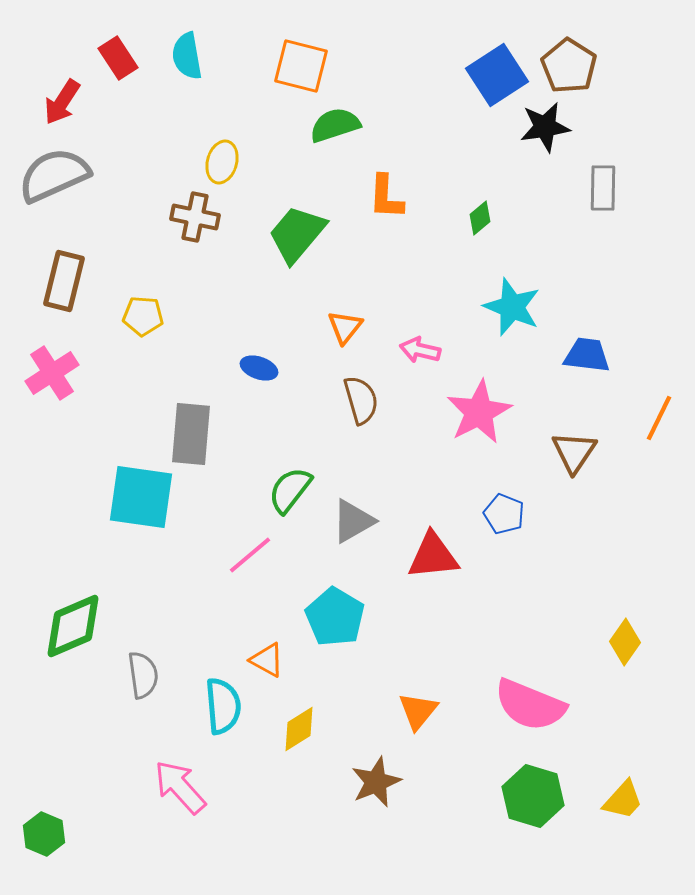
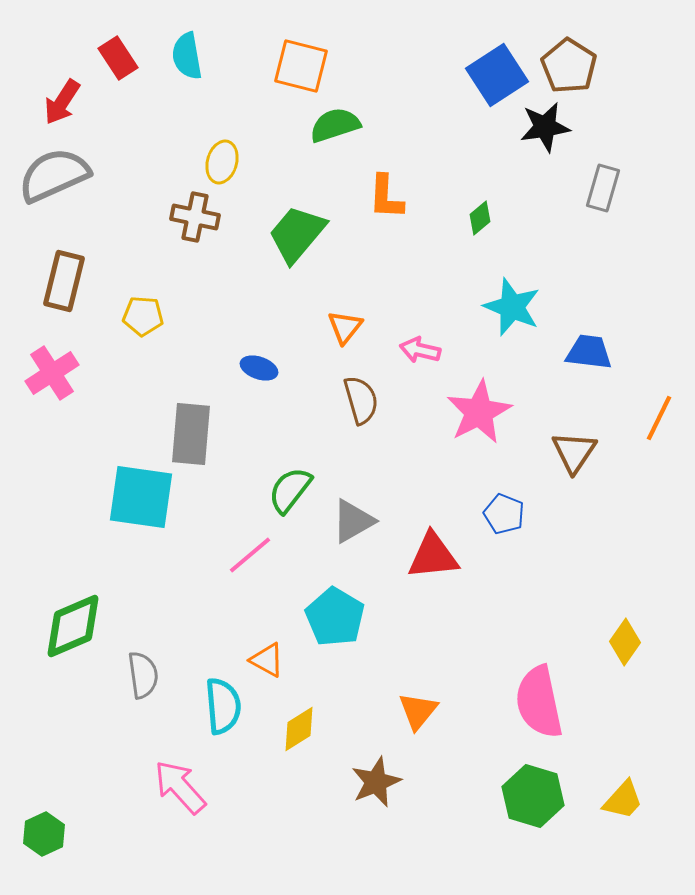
gray rectangle at (603, 188): rotated 15 degrees clockwise
blue trapezoid at (587, 355): moved 2 px right, 3 px up
pink semicircle at (530, 705): moved 9 px right, 3 px up; rotated 56 degrees clockwise
green hexagon at (44, 834): rotated 12 degrees clockwise
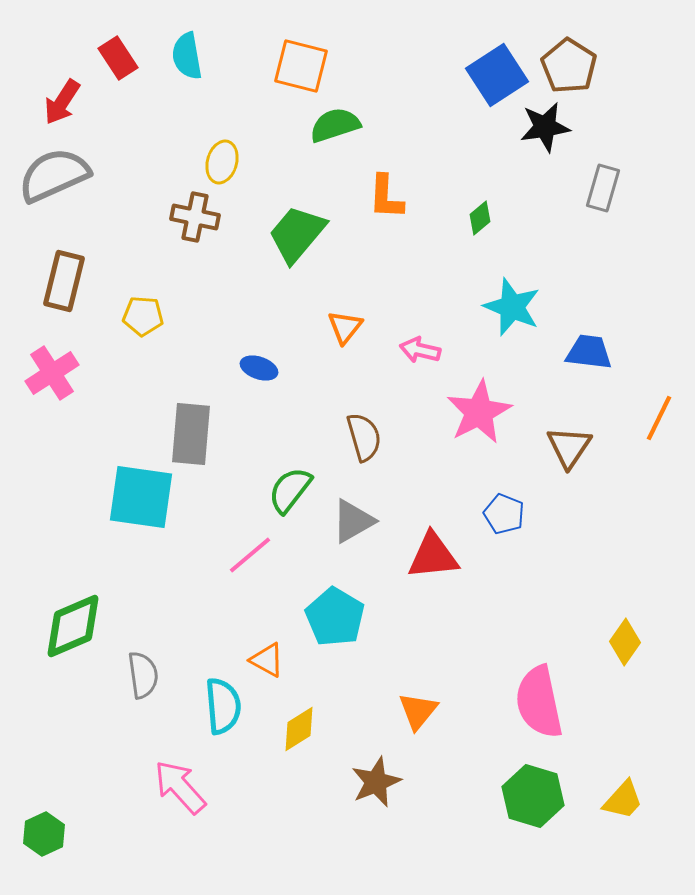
brown semicircle at (361, 400): moved 3 px right, 37 px down
brown triangle at (574, 452): moved 5 px left, 5 px up
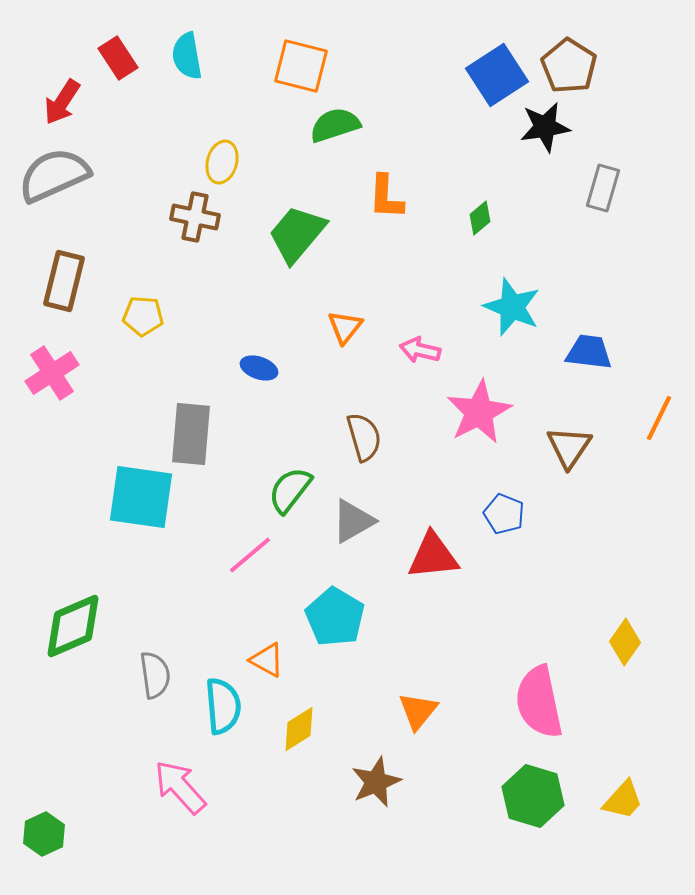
gray semicircle at (143, 675): moved 12 px right
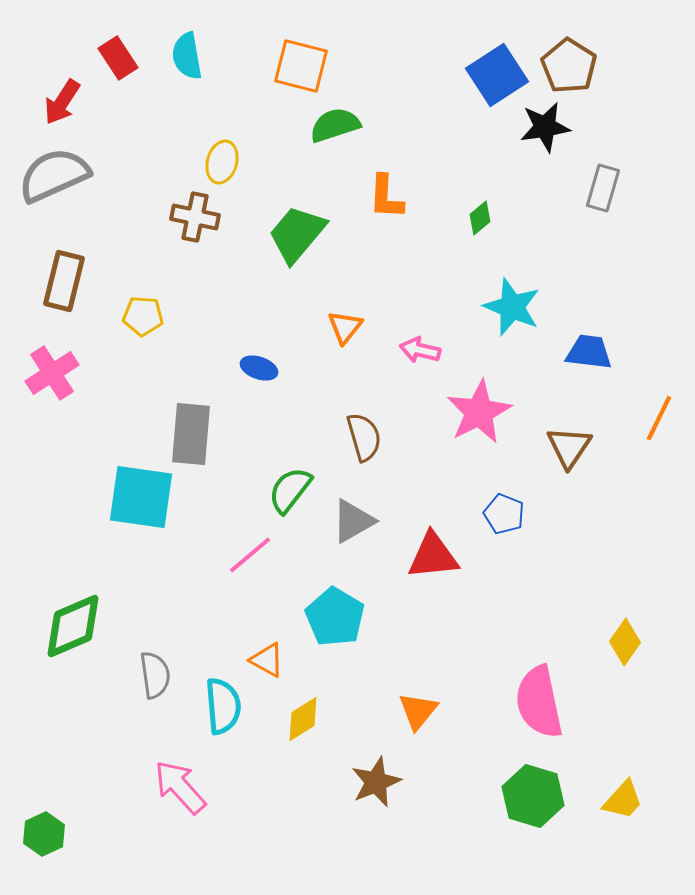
yellow diamond at (299, 729): moved 4 px right, 10 px up
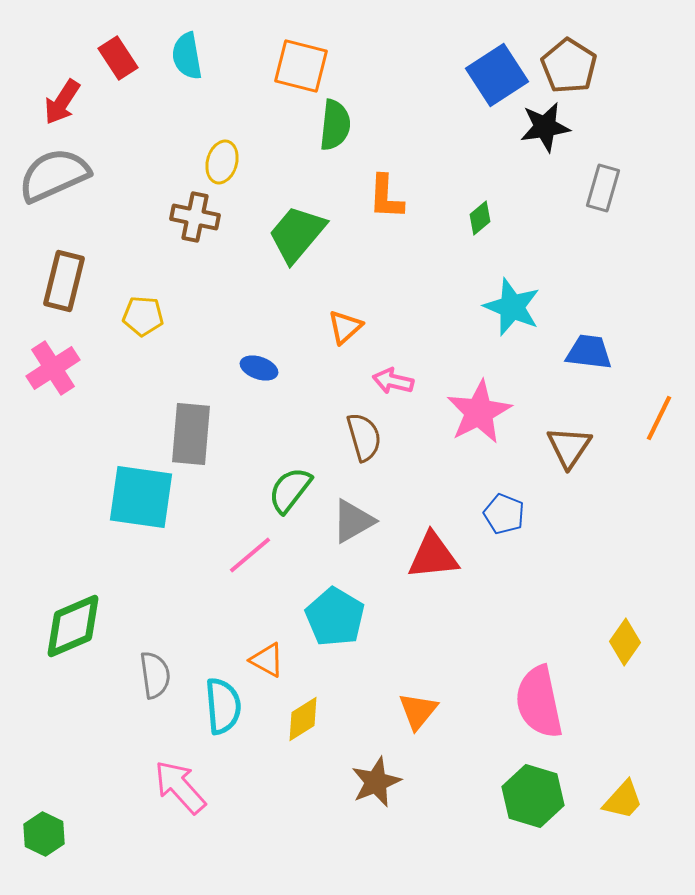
green semicircle at (335, 125): rotated 114 degrees clockwise
orange triangle at (345, 327): rotated 9 degrees clockwise
pink arrow at (420, 350): moved 27 px left, 31 px down
pink cross at (52, 373): moved 1 px right, 5 px up
green hexagon at (44, 834): rotated 9 degrees counterclockwise
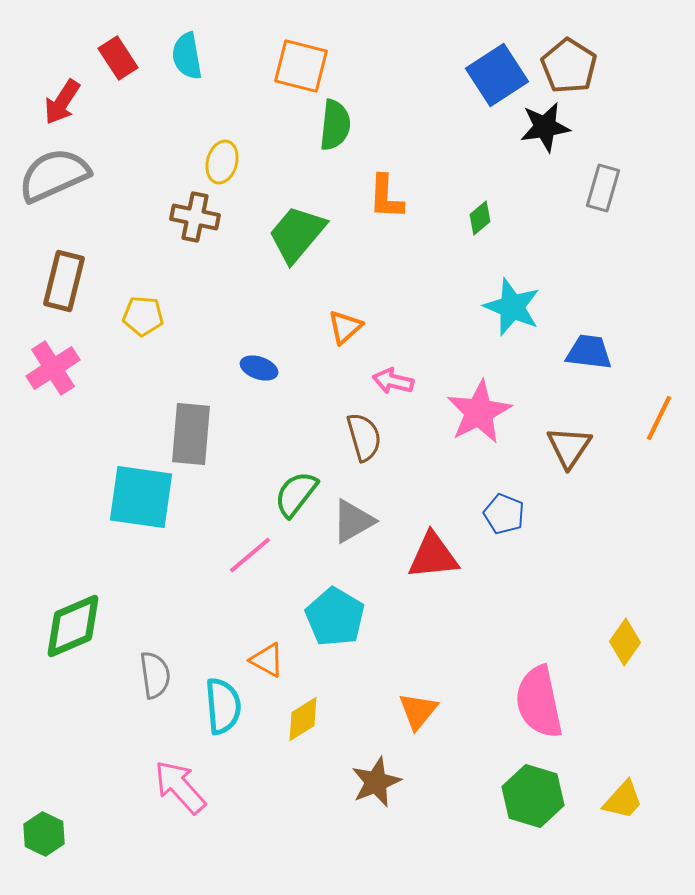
green semicircle at (290, 490): moved 6 px right, 4 px down
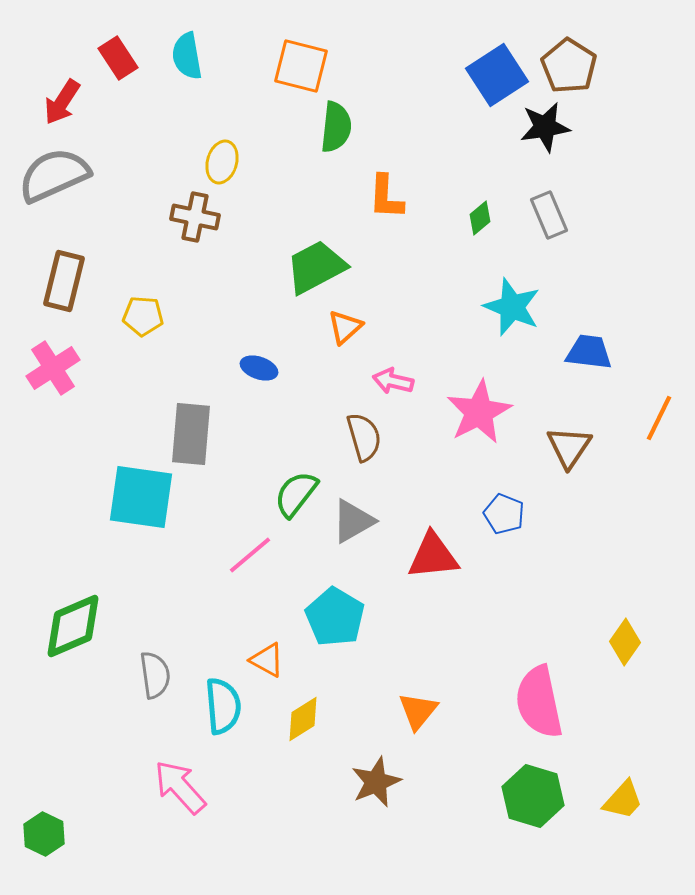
green semicircle at (335, 125): moved 1 px right, 2 px down
gray rectangle at (603, 188): moved 54 px left, 27 px down; rotated 39 degrees counterclockwise
green trapezoid at (297, 234): moved 19 px right, 33 px down; rotated 22 degrees clockwise
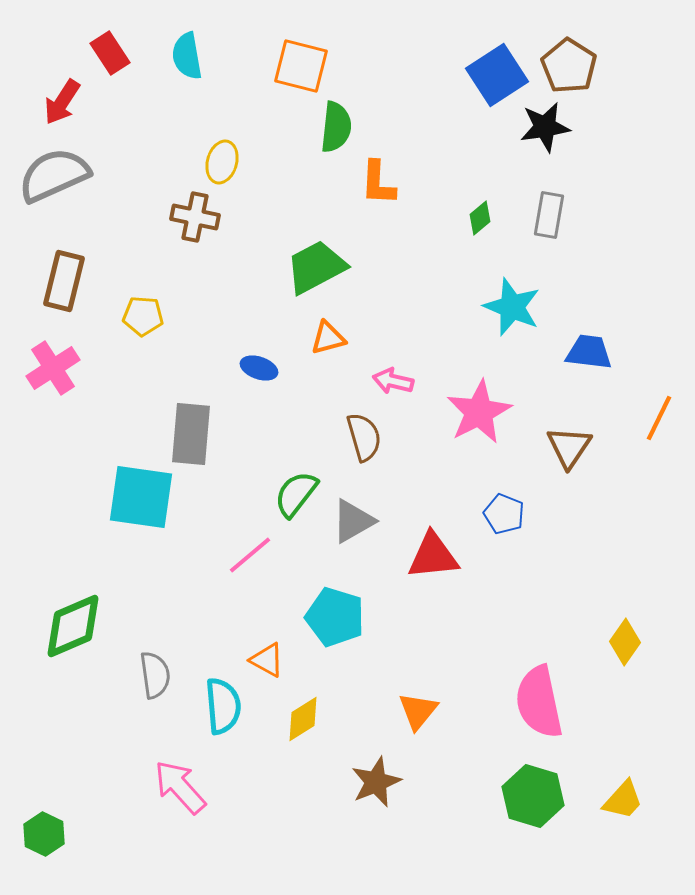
red rectangle at (118, 58): moved 8 px left, 5 px up
orange L-shape at (386, 197): moved 8 px left, 14 px up
gray rectangle at (549, 215): rotated 33 degrees clockwise
orange triangle at (345, 327): moved 17 px left, 11 px down; rotated 27 degrees clockwise
cyan pentagon at (335, 617): rotated 14 degrees counterclockwise
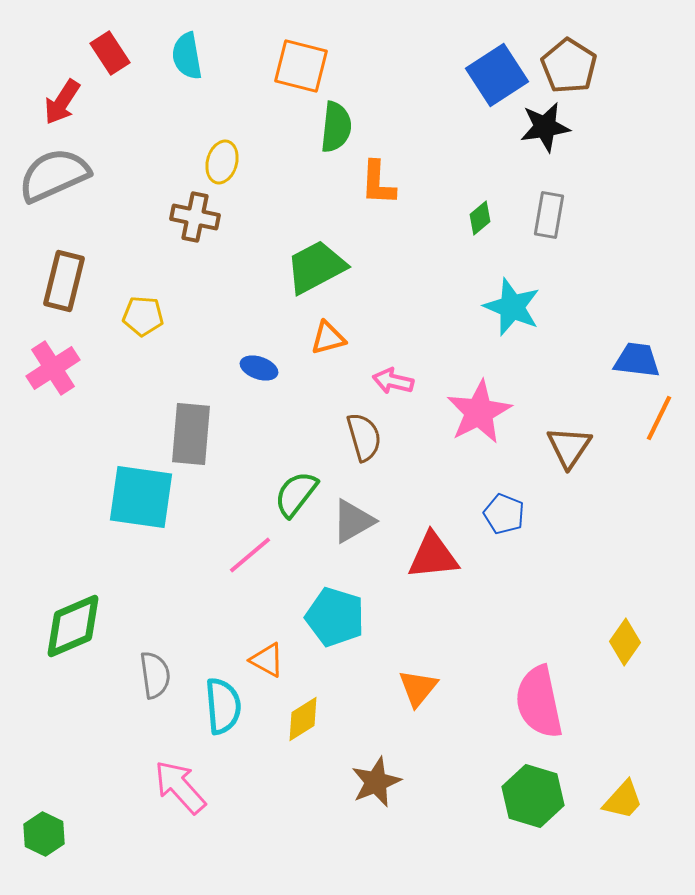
blue trapezoid at (589, 352): moved 48 px right, 8 px down
orange triangle at (418, 711): moved 23 px up
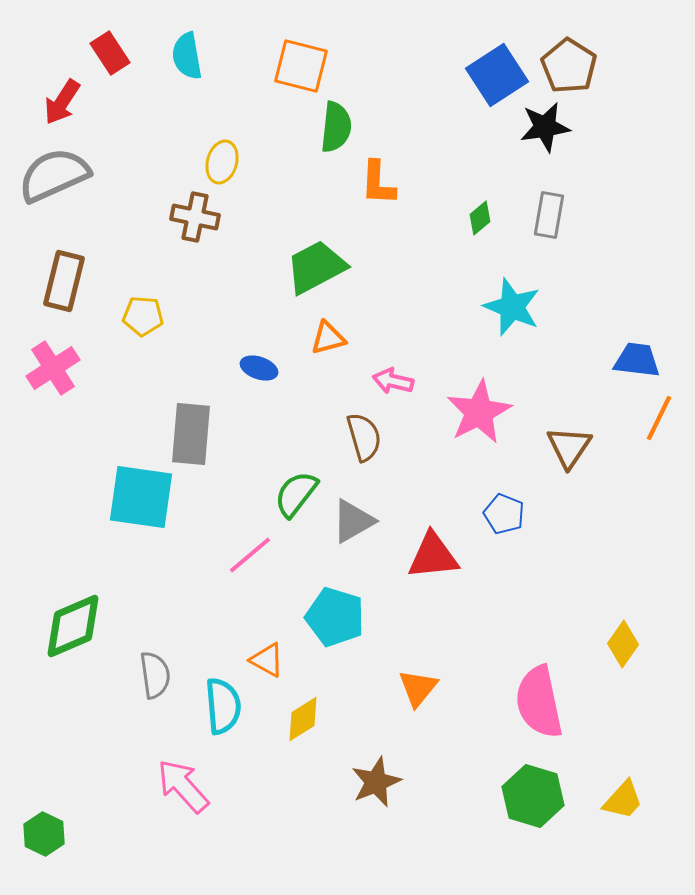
yellow diamond at (625, 642): moved 2 px left, 2 px down
pink arrow at (180, 787): moved 3 px right, 1 px up
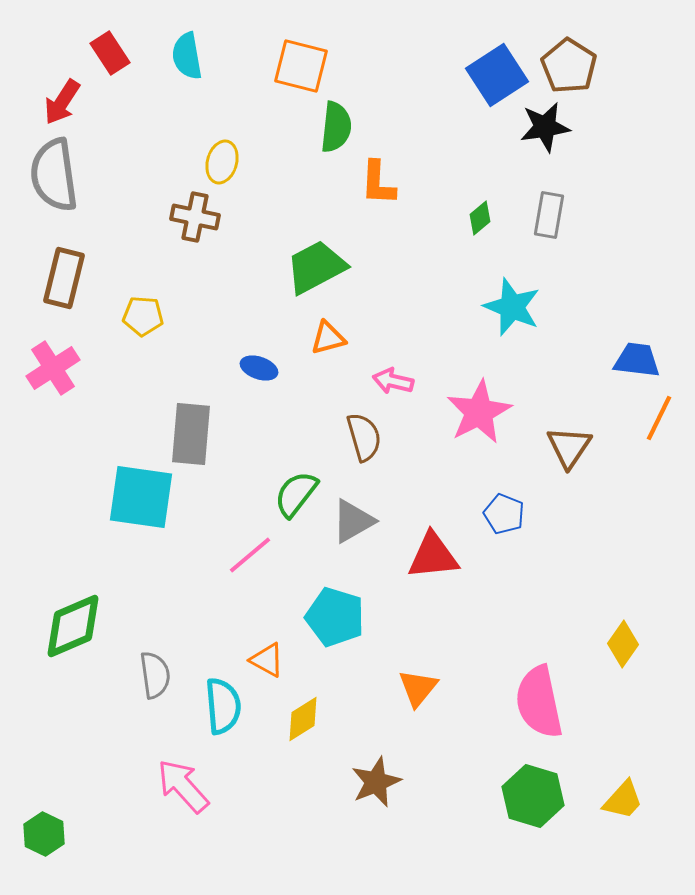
gray semicircle at (54, 175): rotated 74 degrees counterclockwise
brown rectangle at (64, 281): moved 3 px up
